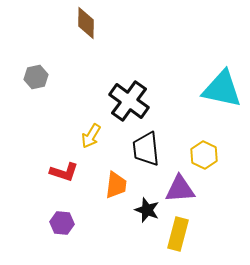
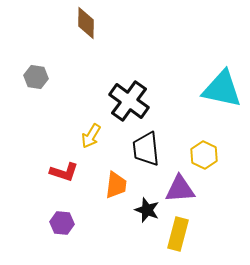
gray hexagon: rotated 20 degrees clockwise
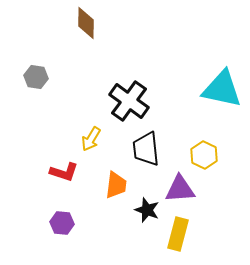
yellow arrow: moved 3 px down
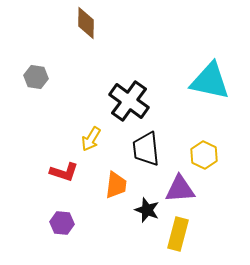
cyan triangle: moved 12 px left, 8 px up
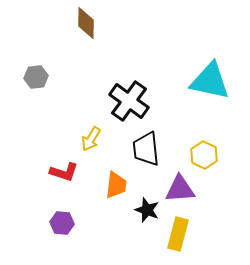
gray hexagon: rotated 15 degrees counterclockwise
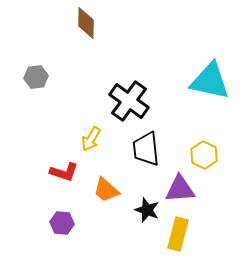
orange trapezoid: moved 10 px left, 5 px down; rotated 124 degrees clockwise
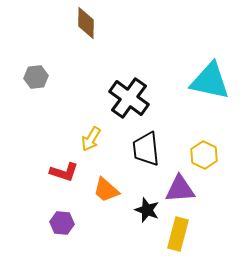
black cross: moved 3 px up
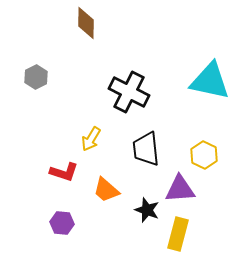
gray hexagon: rotated 20 degrees counterclockwise
black cross: moved 6 px up; rotated 9 degrees counterclockwise
